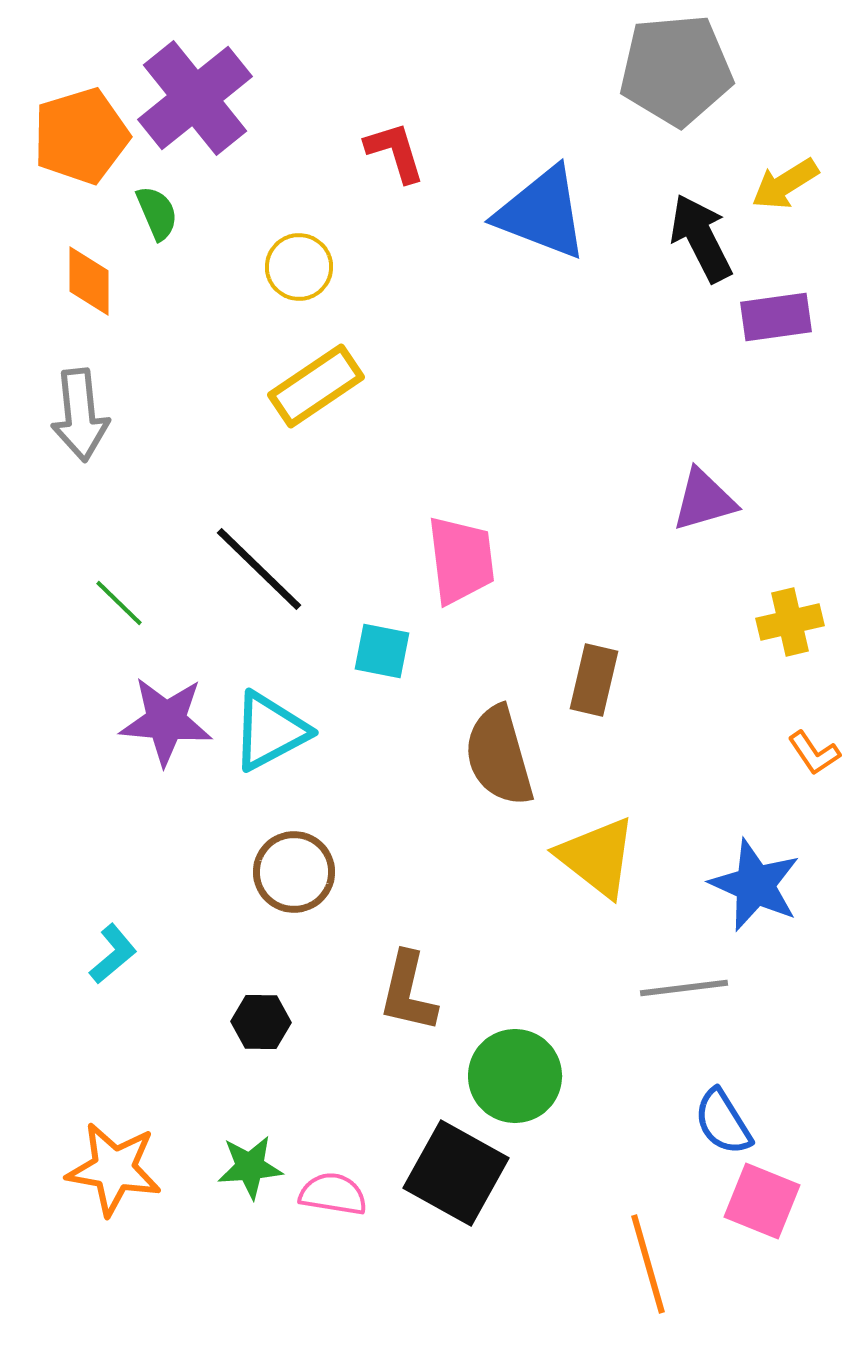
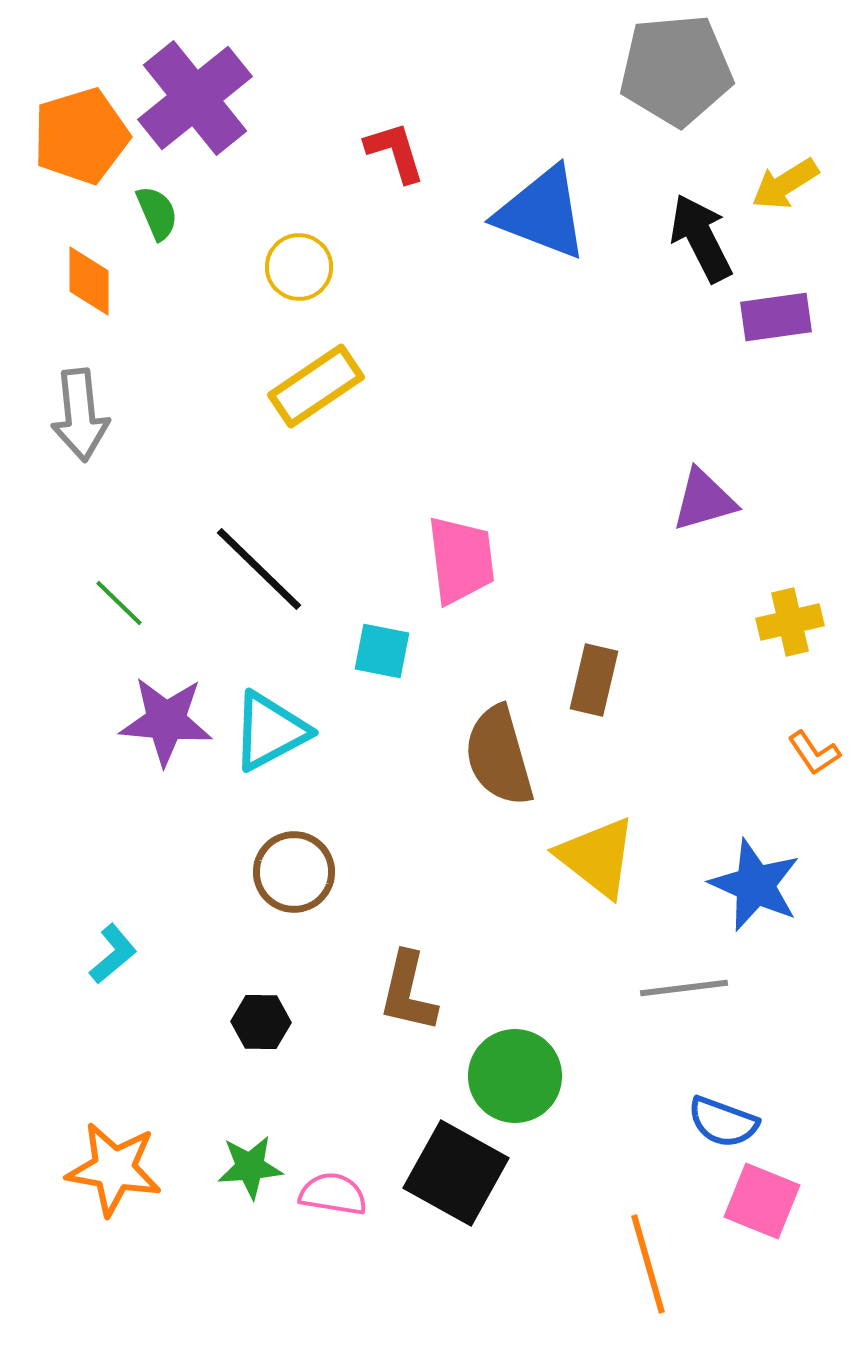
blue semicircle: rotated 38 degrees counterclockwise
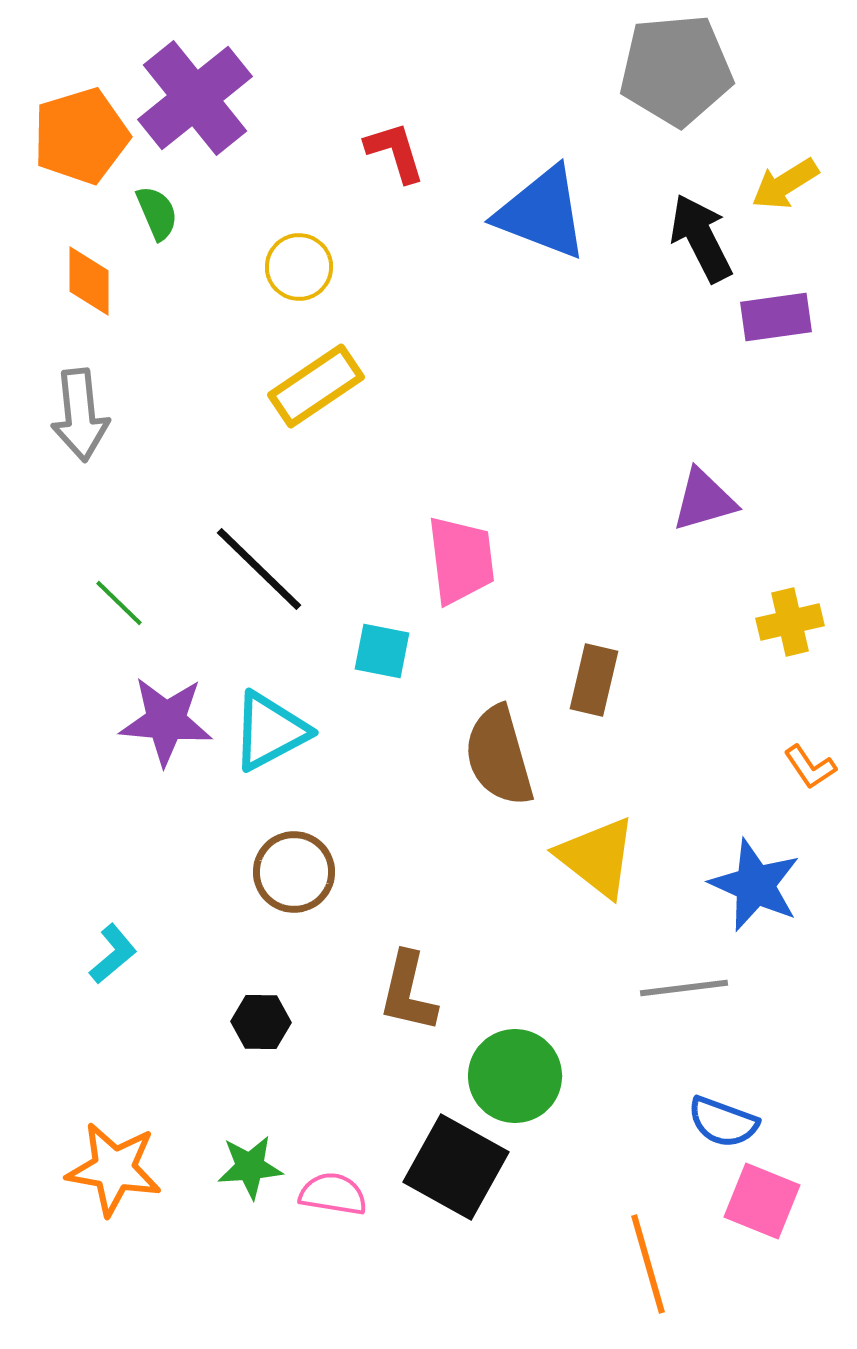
orange L-shape: moved 4 px left, 14 px down
black square: moved 6 px up
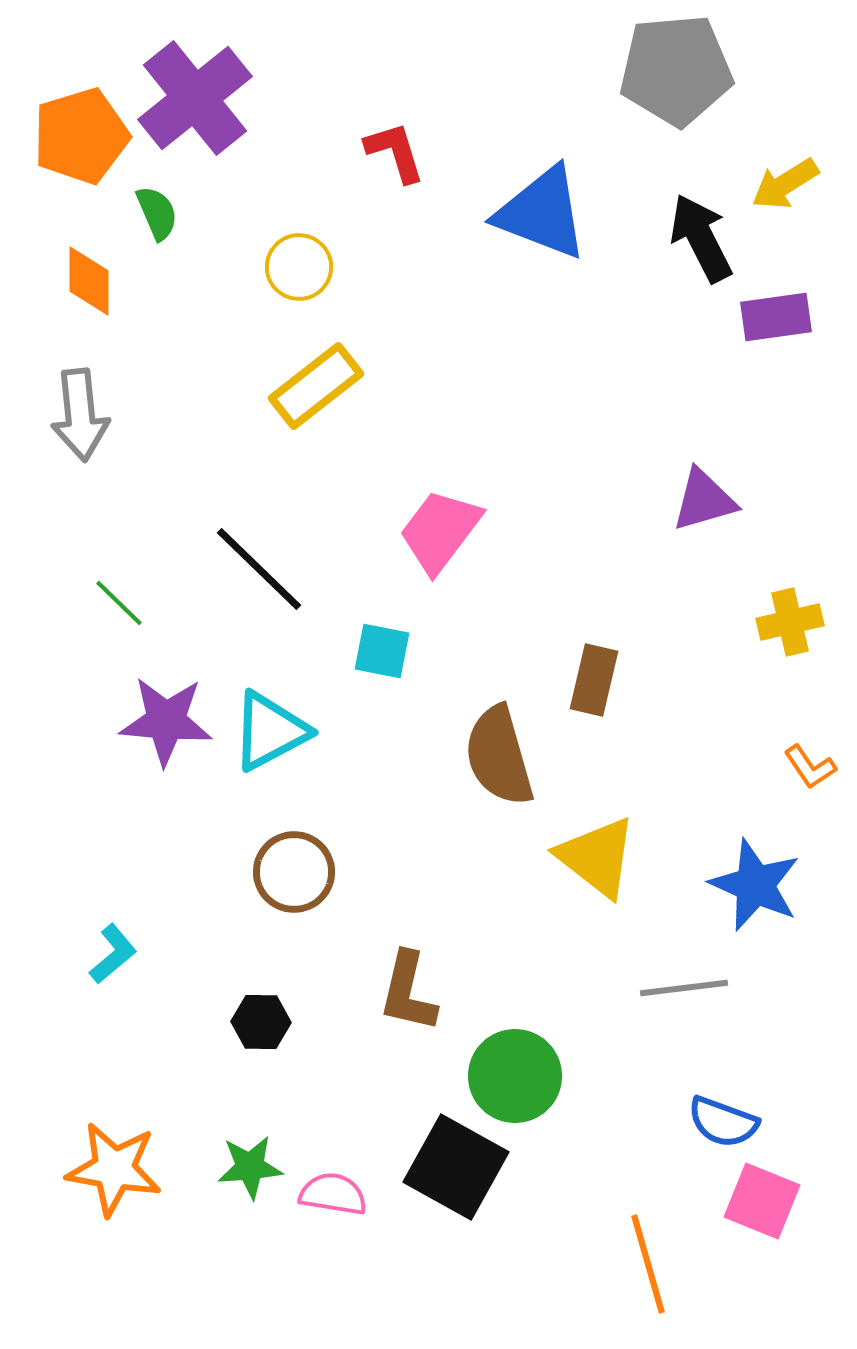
yellow rectangle: rotated 4 degrees counterclockwise
pink trapezoid: moved 21 px left, 29 px up; rotated 136 degrees counterclockwise
